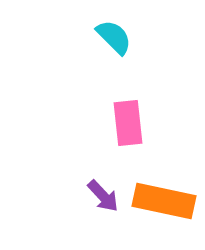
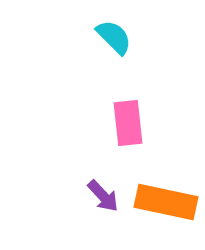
orange rectangle: moved 2 px right, 1 px down
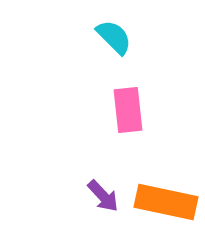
pink rectangle: moved 13 px up
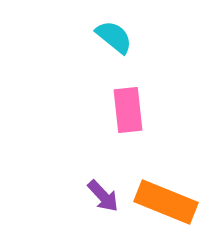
cyan semicircle: rotated 6 degrees counterclockwise
orange rectangle: rotated 10 degrees clockwise
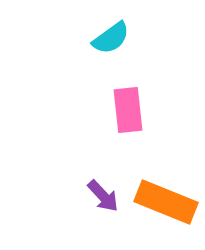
cyan semicircle: moved 3 px left, 1 px down; rotated 105 degrees clockwise
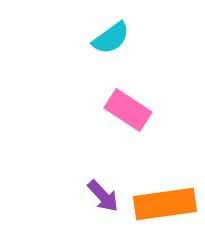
pink rectangle: rotated 51 degrees counterclockwise
orange rectangle: moved 1 px left, 2 px down; rotated 30 degrees counterclockwise
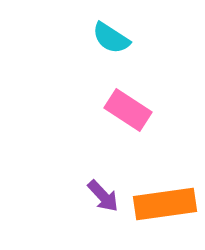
cyan semicircle: rotated 69 degrees clockwise
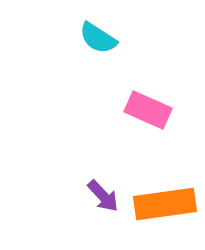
cyan semicircle: moved 13 px left
pink rectangle: moved 20 px right; rotated 9 degrees counterclockwise
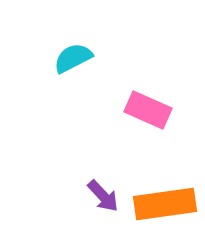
cyan semicircle: moved 25 px left, 20 px down; rotated 120 degrees clockwise
